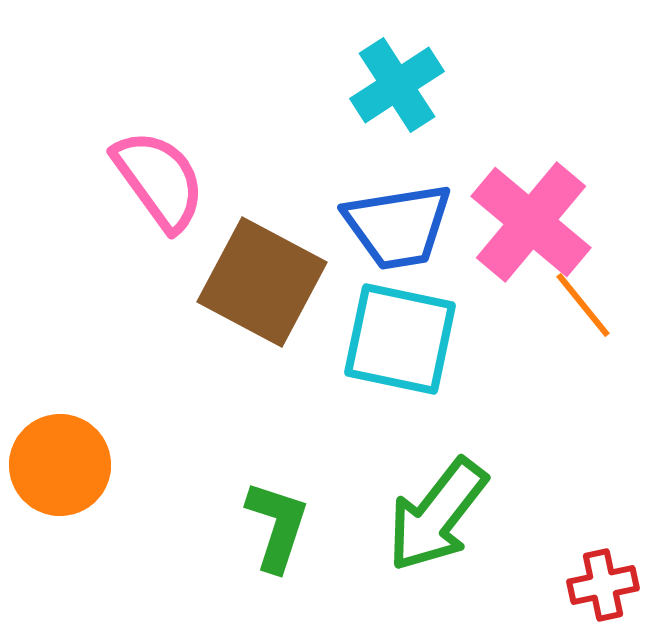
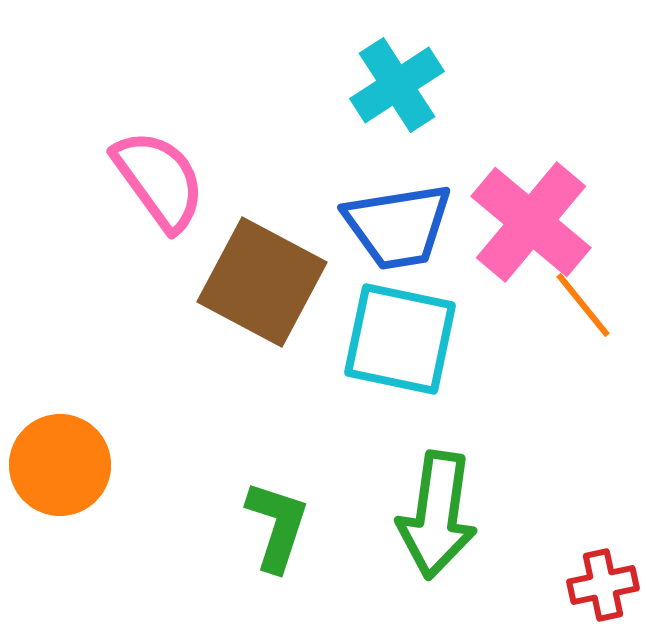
green arrow: rotated 30 degrees counterclockwise
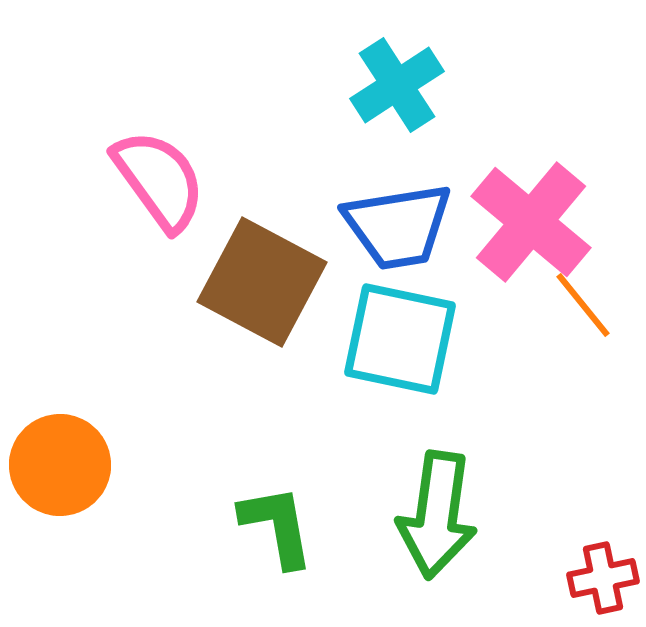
green L-shape: rotated 28 degrees counterclockwise
red cross: moved 7 px up
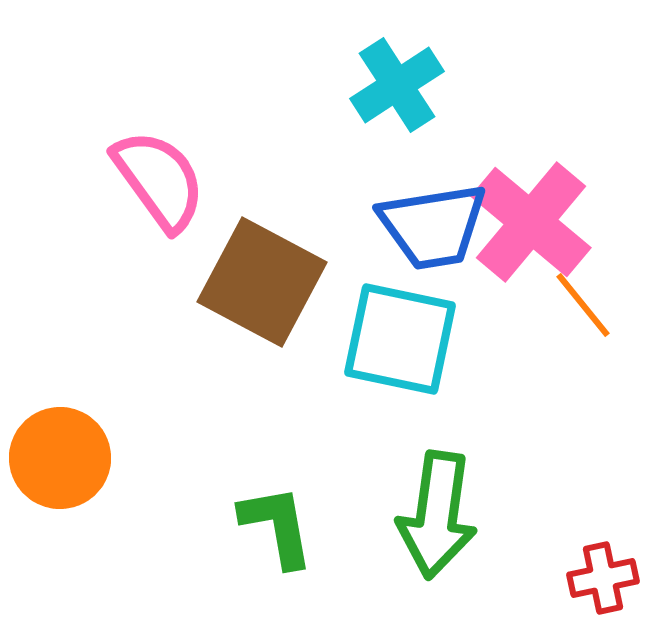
blue trapezoid: moved 35 px right
orange circle: moved 7 px up
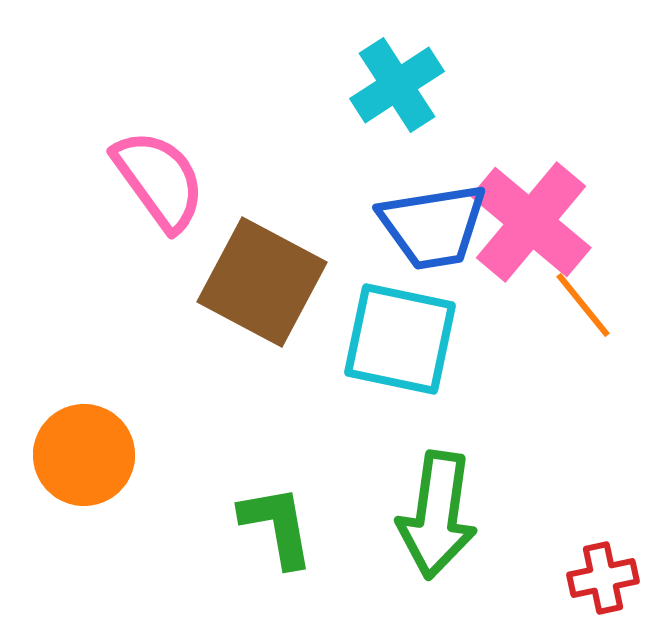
orange circle: moved 24 px right, 3 px up
